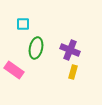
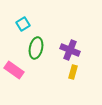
cyan square: rotated 32 degrees counterclockwise
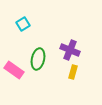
green ellipse: moved 2 px right, 11 px down
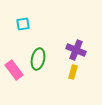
cyan square: rotated 24 degrees clockwise
purple cross: moved 6 px right
pink rectangle: rotated 18 degrees clockwise
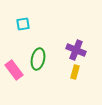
yellow rectangle: moved 2 px right
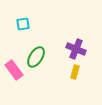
purple cross: moved 1 px up
green ellipse: moved 2 px left, 2 px up; rotated 20 degrees clockwise
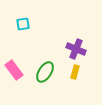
green ellipse: moved 9 px right, 15 px down
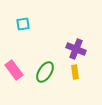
yellow rectangle: rotated 24 degrees counterclockwise
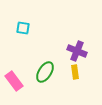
cyan square: moved 4 px down; rotated 16 degrees clockwise
purple cross: moved 1 px right, 2 px down
pink rectangle: moved 11 px down
